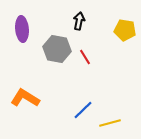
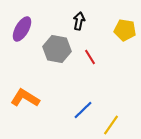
purple ellipse: rotated 35 degrees clockwise
red line: moved 5 px right
yellow line: moved 1 px right, 2 px down; rotated 40 degrees counterclockwise
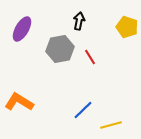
yellow pentagon: moved 2 px right, 3 px up; rotated 10 degrees clockwise
gray hexagon: moved 3 px right; rotated 20 degrees counterclockwise
orange L-shape: moved 6 px left, 4 px down
yellow line: rotated 40 degrees clockwise
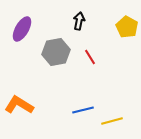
yellow pentagon: rotated 10 degrees clockwise
gray hexagon: moved 4 px left, 3 px down
orange L-shape: moved 3 px down
blue line: rotated 30 degrees clockwise
yellow line: moved 1 px right, 4 px up
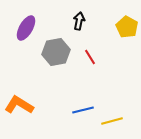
purple ellipse: moved 4 px right, 1 px up
